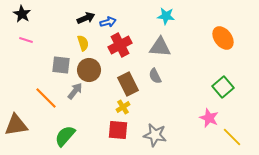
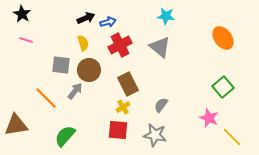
gray triangle: rotated 35 degrees clockwise
gray semicircle: moved 6 px right, 29 px down; rotated 63 degrees clockwise
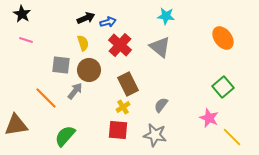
red cross: rotated 20 degrees counterclockwise
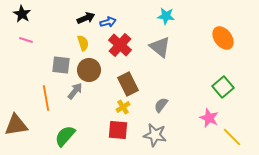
orange line: rotated 35 degrees clockwise
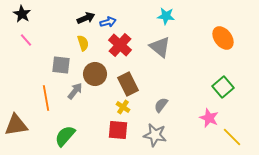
pink line: rotated 32 degrees clockwise
brown circle: moved 6 px right, 4 px down
yellow cross: rotated 24 degrees counterclockwise
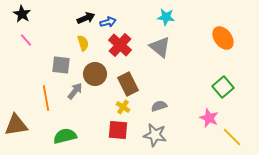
cyan star: moved 1 px down
gray semicircle: moved 2 px left, 1 px down; rotated 35 degrees clockwise
green semicircle: rotated 35 degrees clockwise
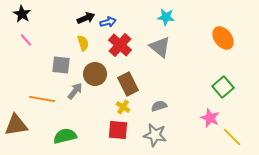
orange line: moved 4 px left, 1 px down; rotated 70 degrees counterclockwise
pink star: moved 1 px right
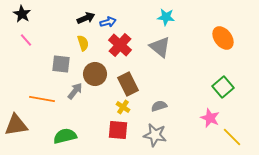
gray square: moved 1 px up
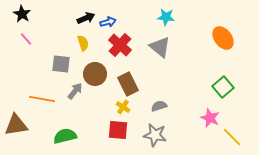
pink line: moved 1 px up
